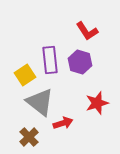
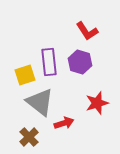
purple rectangle: moved 1 px left, 2 px down
yellow square: rotated 15 degrees clockwise
red arrow: moved 1 px right
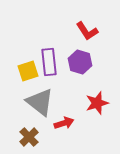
yellow square: moved 3 px right, 4 px up
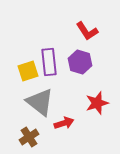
brown cross: rotated 12 degrees clockwise
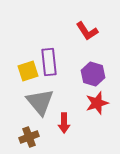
purple hexagon: moved 13 px right, 12 px down
gray triangle: rotated 12 degrees clockwise
red arrow: rotated 108 degrees clockwise
brown cross: rotated 12 degrees clockwise
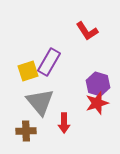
purple rectangle: rotated 36 degrees clockwise
purple hexagon: moved 5 px right, 10 px down
brown cross: moved 3 px left, 6 px up; rotated 18 degrees clockwise
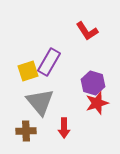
purple hexagon: moved 5 px left, 1 px up
red arrow: moved 5 px down
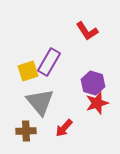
red arrow: rotated 42 degrees clockwise
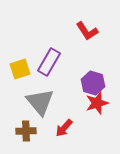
yellow square: moved 8 px left, 2 px up
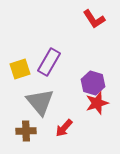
red L-shape: moved 7 px right, 12 px up
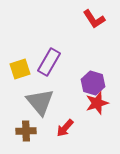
red arrow: moved 1 px right
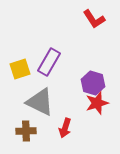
gray triangle: rotated 24 degrees counterclockwise
red arrow: rotated 24 degrees counterclockwise
